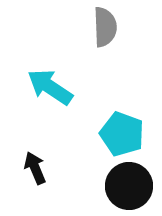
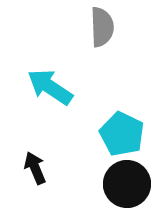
gray semicircle: moved 3 px left
cyan pentagon: rotated 6 degrees clockwise
black circle: moved 2 px left, 2 px up
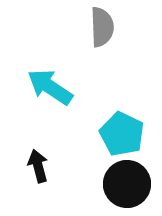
black arrow: moved 3 px right, 2 px up; rotated 8 degrees clockwise
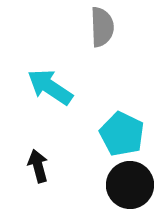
black circle: moved 3 px right, 1 px down
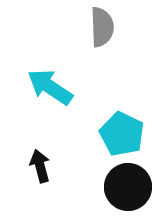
black arrow: moved 2 px right
black circle: moved 2 px left, 2 px down
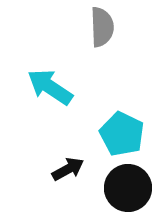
black arrow: moved 28 px right, 3 px down; rotated 76 degrees clockwise
black circle: moved 1 px down
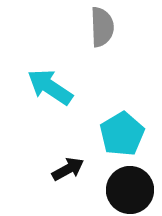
cyan pentagon: rotated 15 degrees clockwise
black circle: moved 2 px right, 2 px down
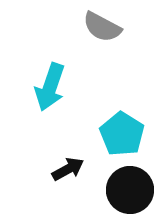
gray semicircle: rotated 120 degrees clockwise
cyan arrow: rotated 105 degrees counterclockwise
cyan pentagon: rotated 9 degrees counterclockwise
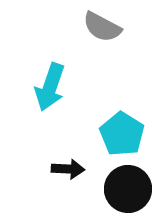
black arrow: rotated 32 degrees clockwise
black circle: moved 2 px left, 1 px up
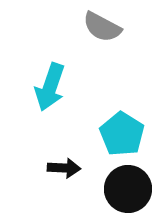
black arrow: moved 4 px left, 1 px up
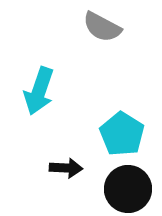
cyan arrow: moved 11 px left, 4 px down
black arrow: moved 2 px right
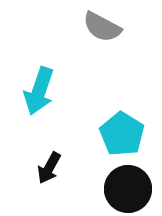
black arrow: moved 17 px left; rotated 116 degrees clockwise
